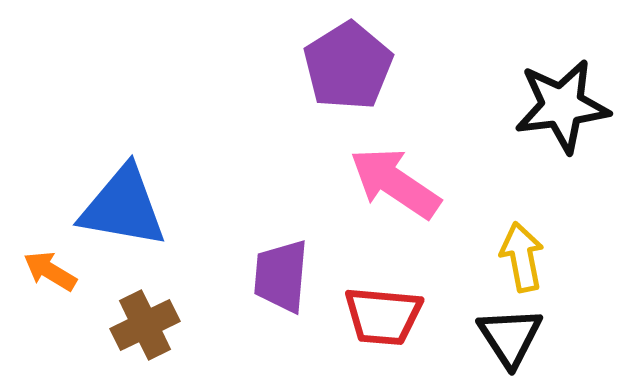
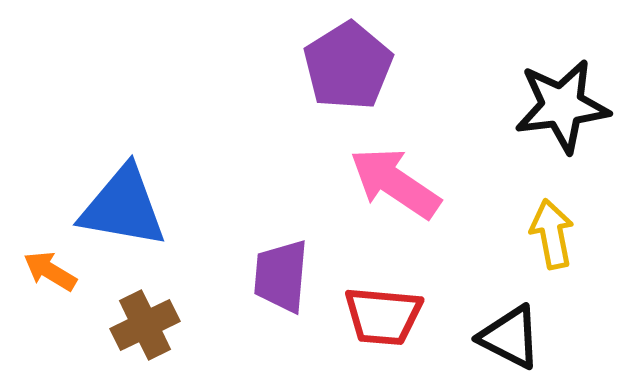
yellow arrow: moved 30 px right, 23 px up
black triangle: rotated 30 degrees counterclockwise
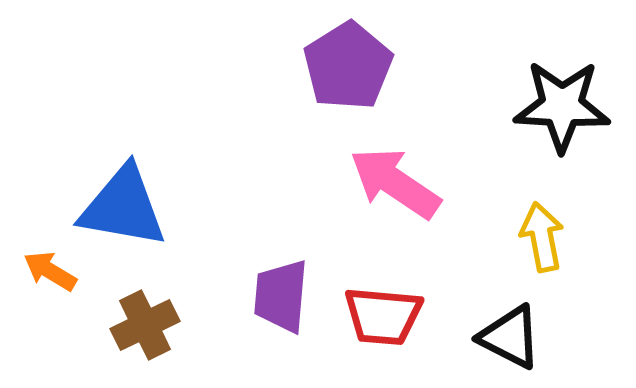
black star: rotated 10 degrees clockwise
yellow arrow: moved 10 px left, 3 px down
purple trapezoid: moved 20 px down
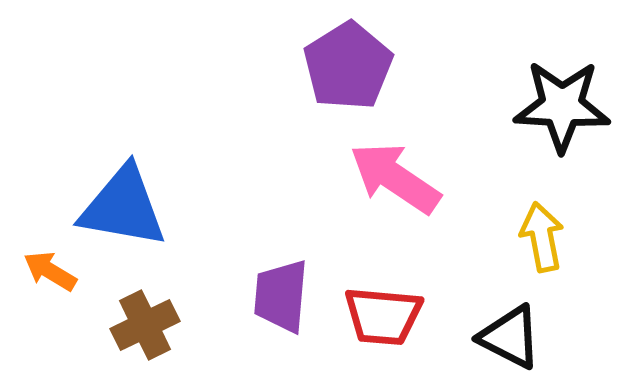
pink arrow: moved 5 px up
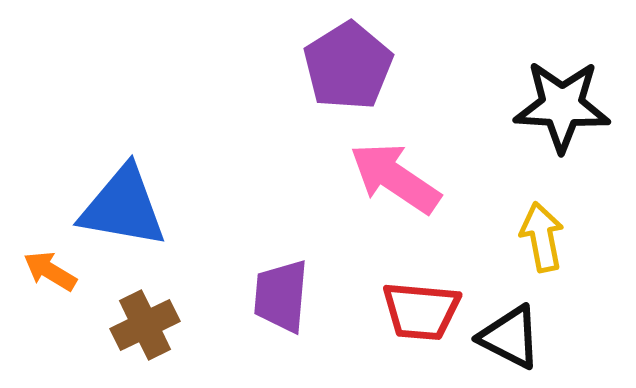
red trapezoid: moved 38 px right, 5 px up
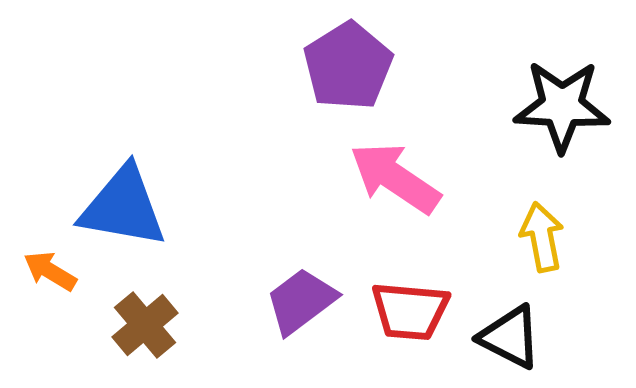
purple trapezoid: moved 20 px right, 5 px down; rotated 48 degrees clockwise
red trapezoid: moved 11 px left
brown cross: rotated 14 degrees counterclockwise
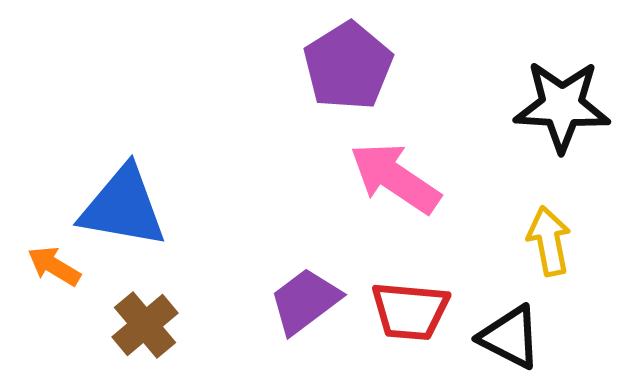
yellow arrow: moved 7 px right, 4 px down
orange arrow: moved 4 px right, 5 px up
purple trapezoid: moved 4 px right
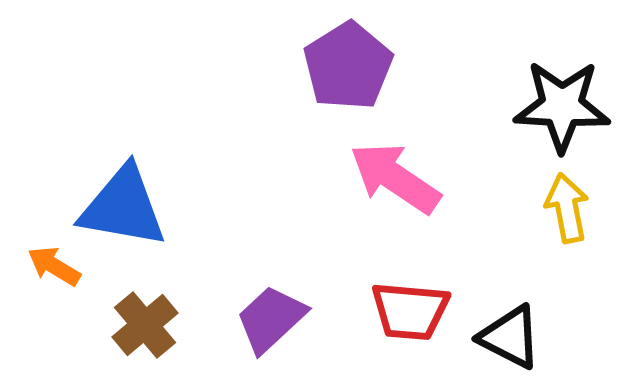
yellow arrow: moved 18 px right, 33 px up
purple trapezoid: moved 34 px left, 18 px down; rotated 6 degrees counterclockwise
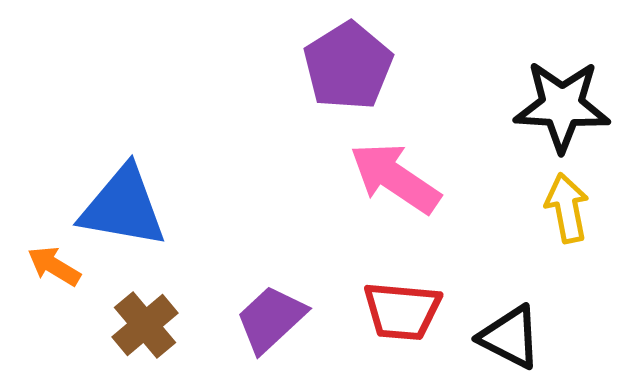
red trapezoid: moved 8 px left
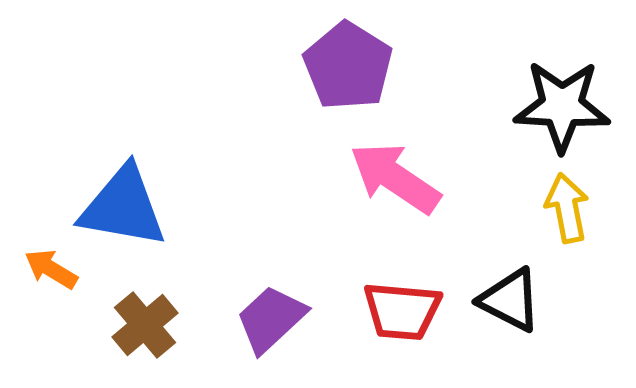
purple pentagon: rotated 8 degrees counterclockwise
orange arrow: moved 3 px left, 3 px down
black triangle: moved 37 px up
